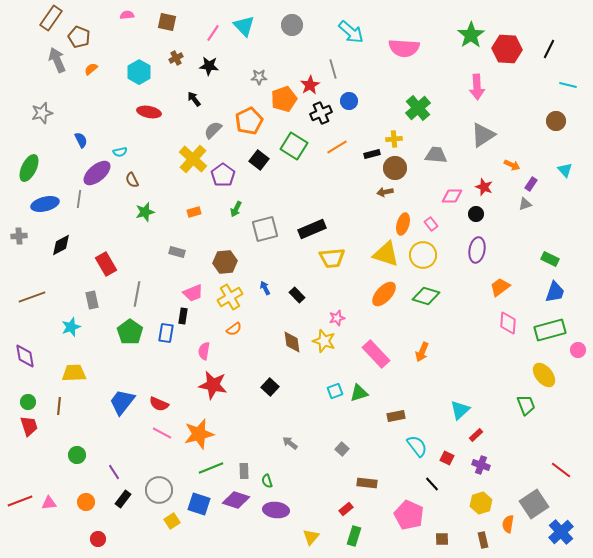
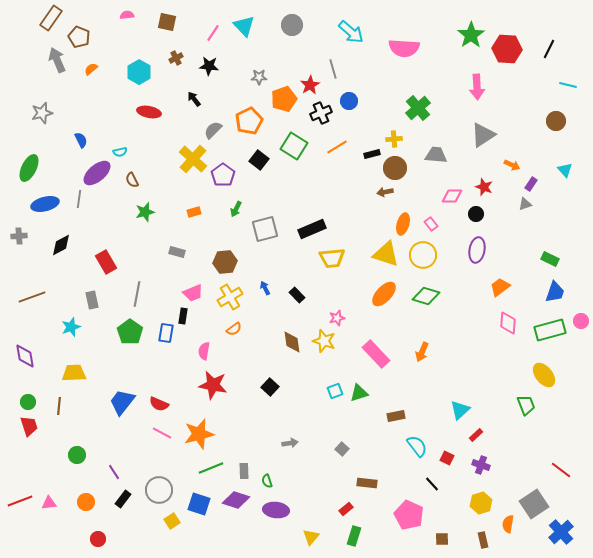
red rectangle at (106, 264): moved 2 px up
pink circle at (578, 350): moved 3 px right, 29 px up
gray arrow at (290, 443): rotated 133 degrees clockwise
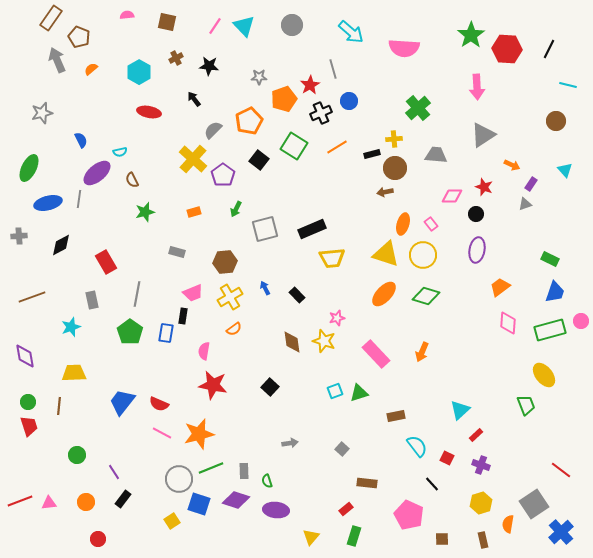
pink line at (213, 33): moved 2 px right, 7 px up
blue ellipse at (45, 204): moved 3 px right, 1 px up
gray circle at (159, 490): moved 20 px right, 11 px up
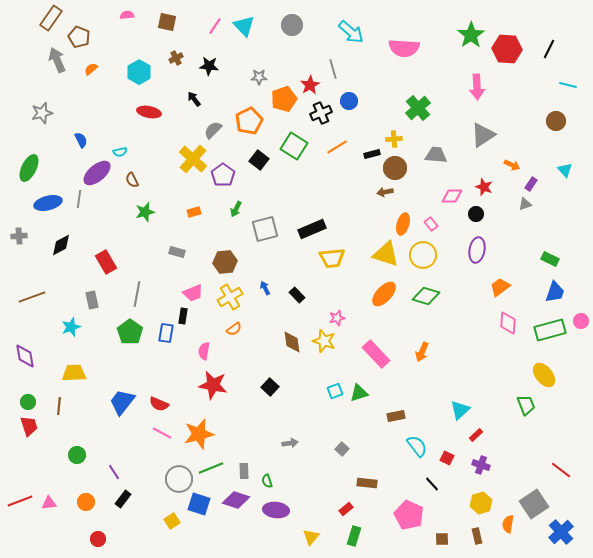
brown rectangle at (483, 540): moved 6 px left, 4 px up
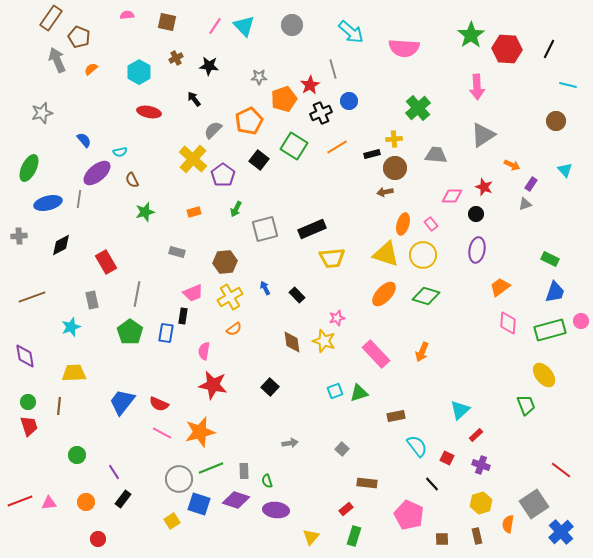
blue semicircle at (81, 140): moved 3 px right; rotated 14 degrees counterclockwise
orange star at (199, 434): moved 1 px right, 2 px up
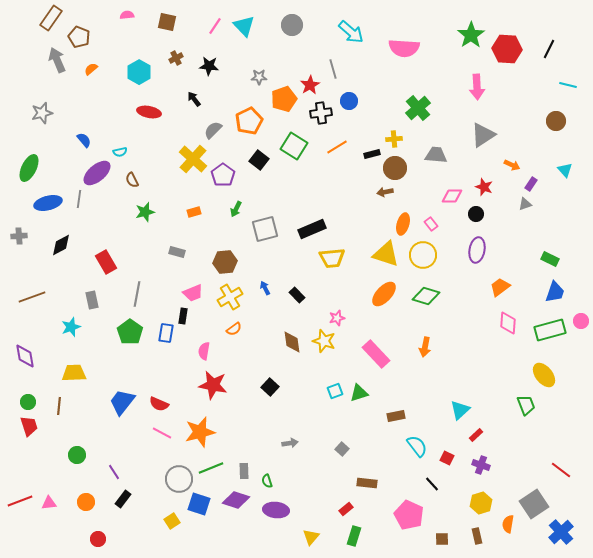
black cross at (321, 113): rotated 15 degrees clockwise
orange arrow at (422, 352): moved 3 px right, 5 px up; rotated 12 degrees counterclockwise
